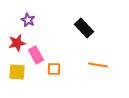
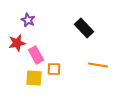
yellow square: moved 17 px right, 6 px down
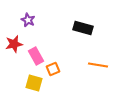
black rectangle: moved 1 px left; rotated 30 degrees counterclockwise
red star: moved 3 px left, 1 px down
pink rectangle: moved 1 px down
orange square: moved 1 px left; rotated 24 degrees counterclockwise
yellow square: moved 5 px down; rotated 12 degrees clockwise
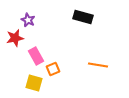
black rectangle: moved 11 px up
red star: moved 1 px right, 6 px up
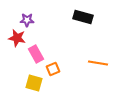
purple star: moved 1 px left; rotated 24 degrees counterclockwise
red star: moved 2 px right; rotated 24 degrees clockwise
pink rectangle: moved 2 px up
orange line: moved 2 px up
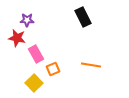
black rectangle: rotated 48 degrees clockwise
orange line: moved 7 px left, 2 px down
yellow square: rotated 30 degrees clockwise
